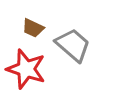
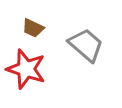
gray trapezoid: moved 13 px right
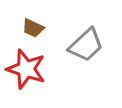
gray trapezoid: rotated 96 degrees clockwise
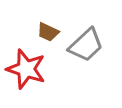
brown trapezoid: moved 15 px right, 4 px down
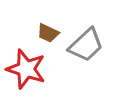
brown trapezoid: moved 1 px down
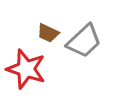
gray trapezoid: moved 2 px left, 4 px up
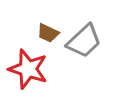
red star: moved 2 px right
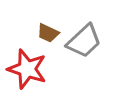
red star: moved 1 px left
